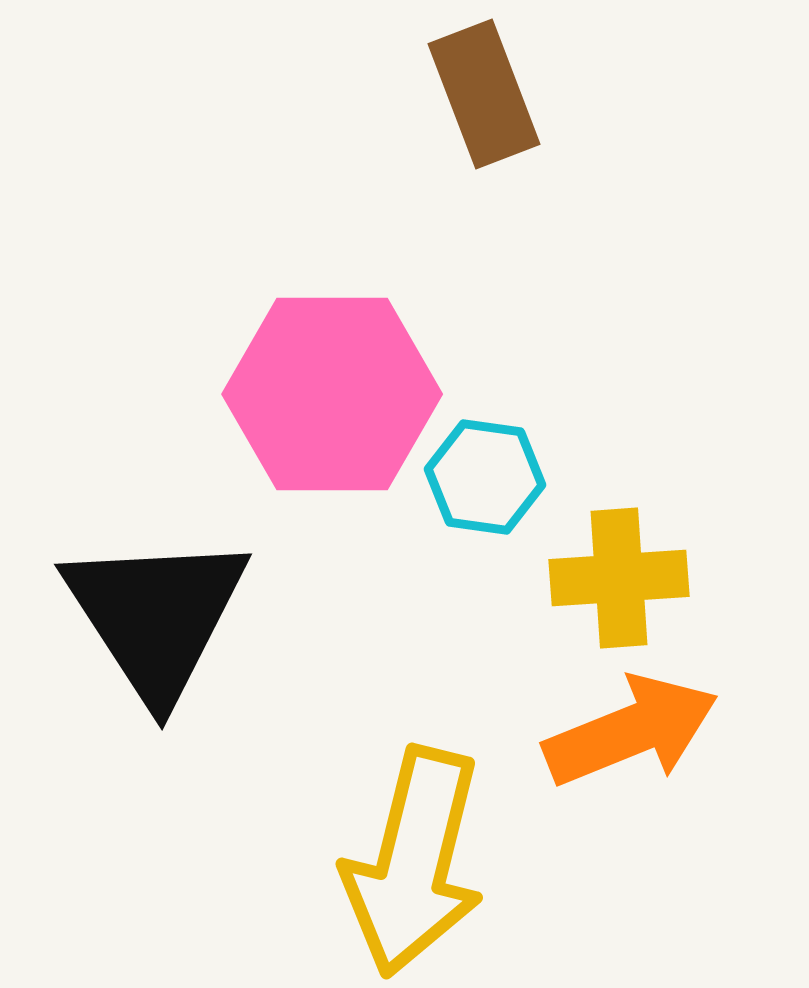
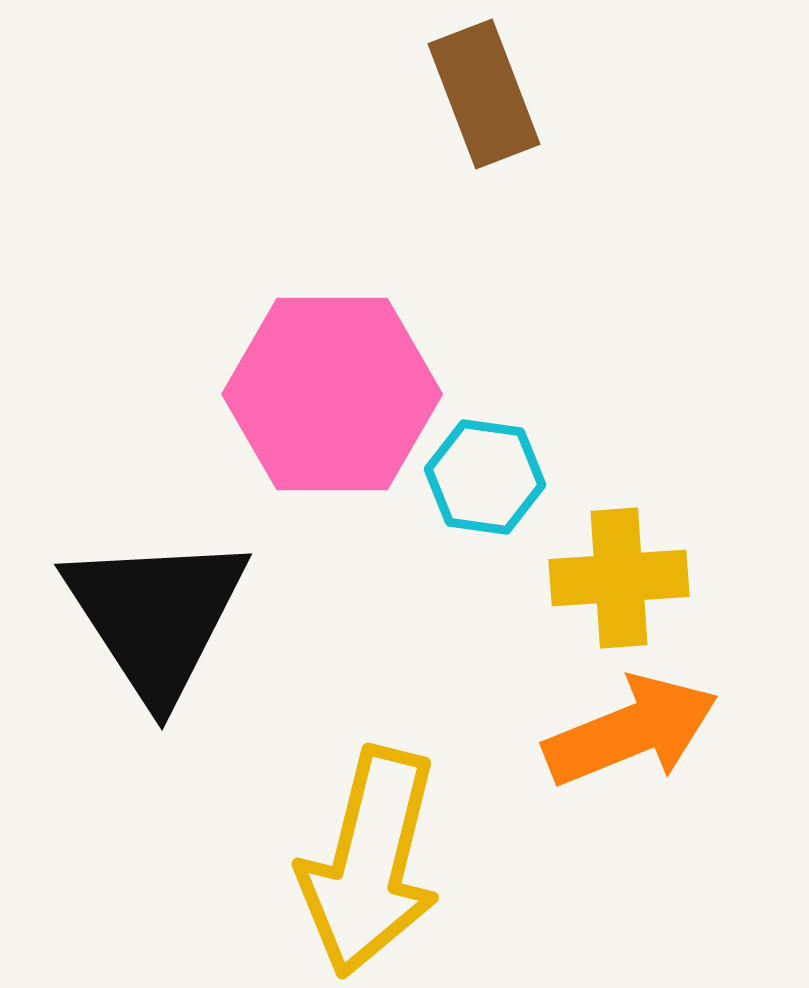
yellow arrow: moved 44 px left
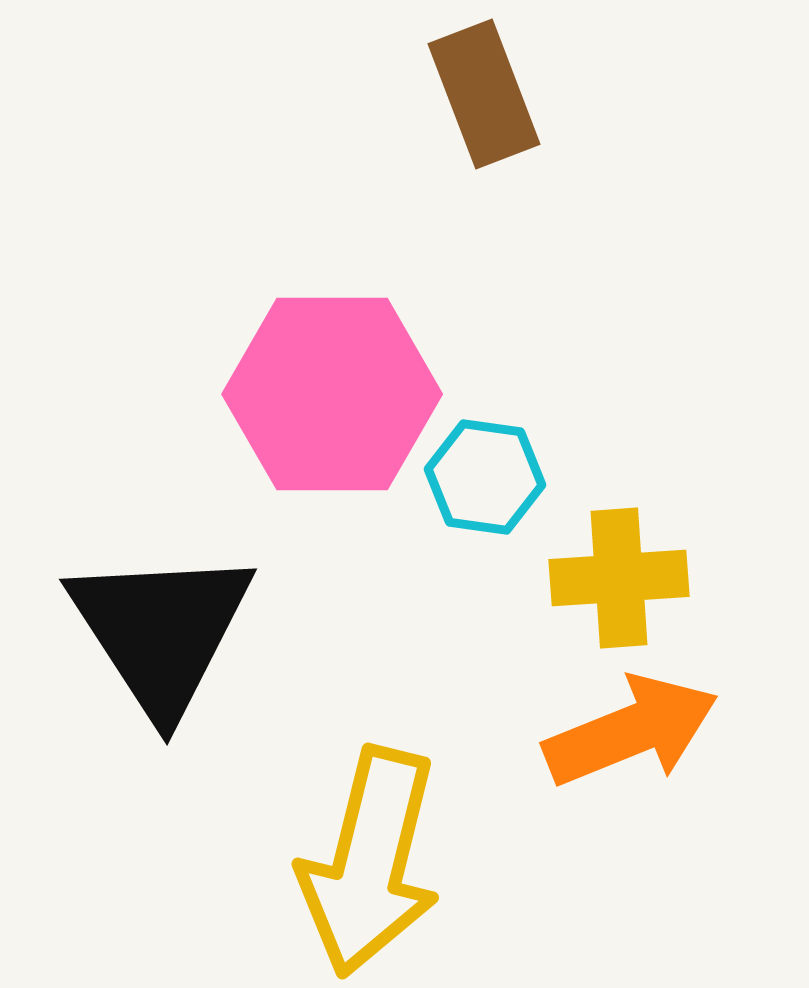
black triangle: moved 5 px right, 15 px down
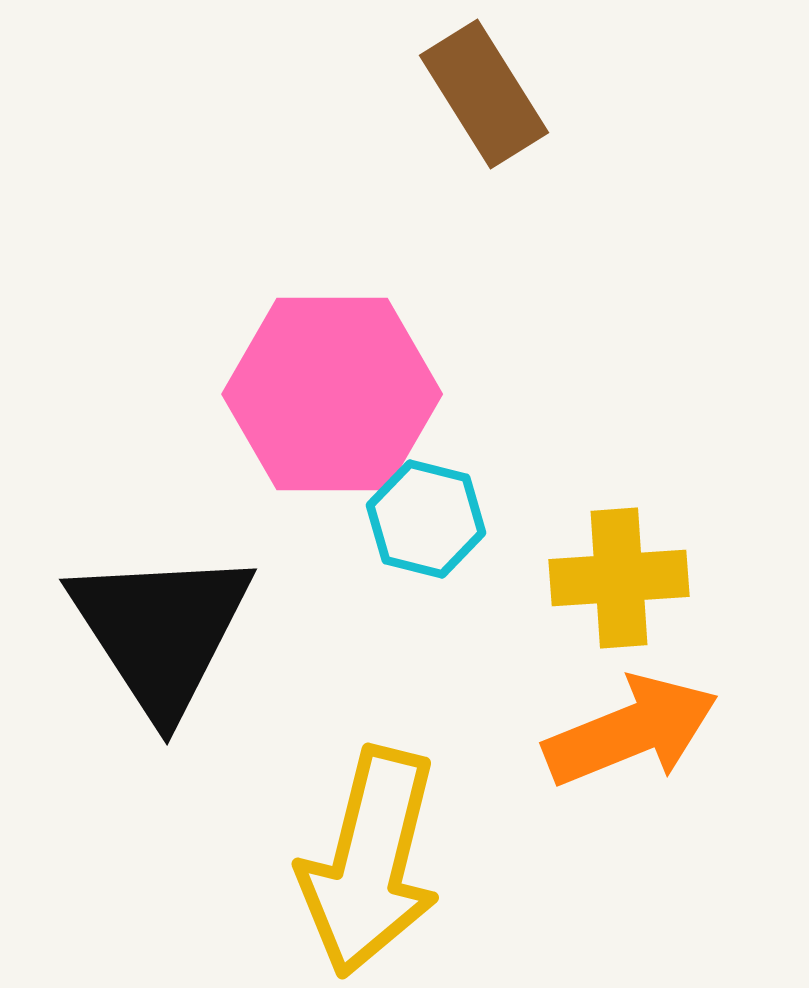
brown rectangle: rotated 11 degrees counterclockwise
cyan hexagon: moved 59 px left, 42 px down; rotated 6 degrees clockwise
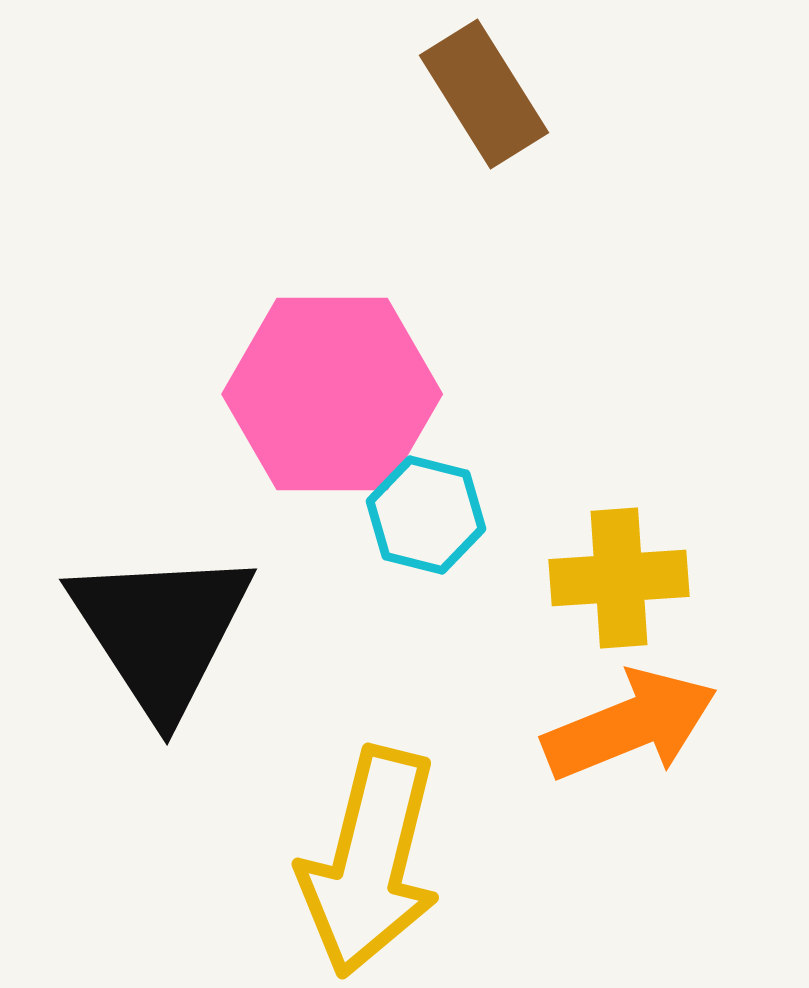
cyan hexagon: moved 4 px up
orange arrow: moved 1 px left, 6 px up
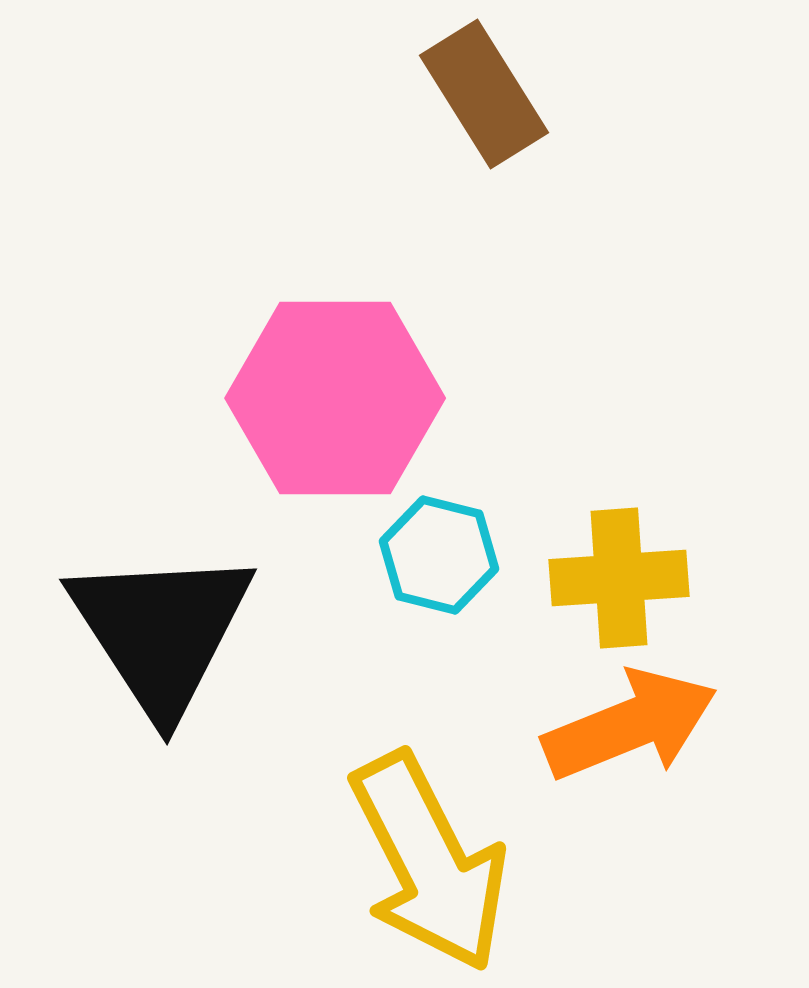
pink hexagon: moved 3 px right, 4 px down
cyan hexagon: moved 13 px right, 40 px down
yellow arrow: moved 59 px right; rotated 41 degrees counterclockwise
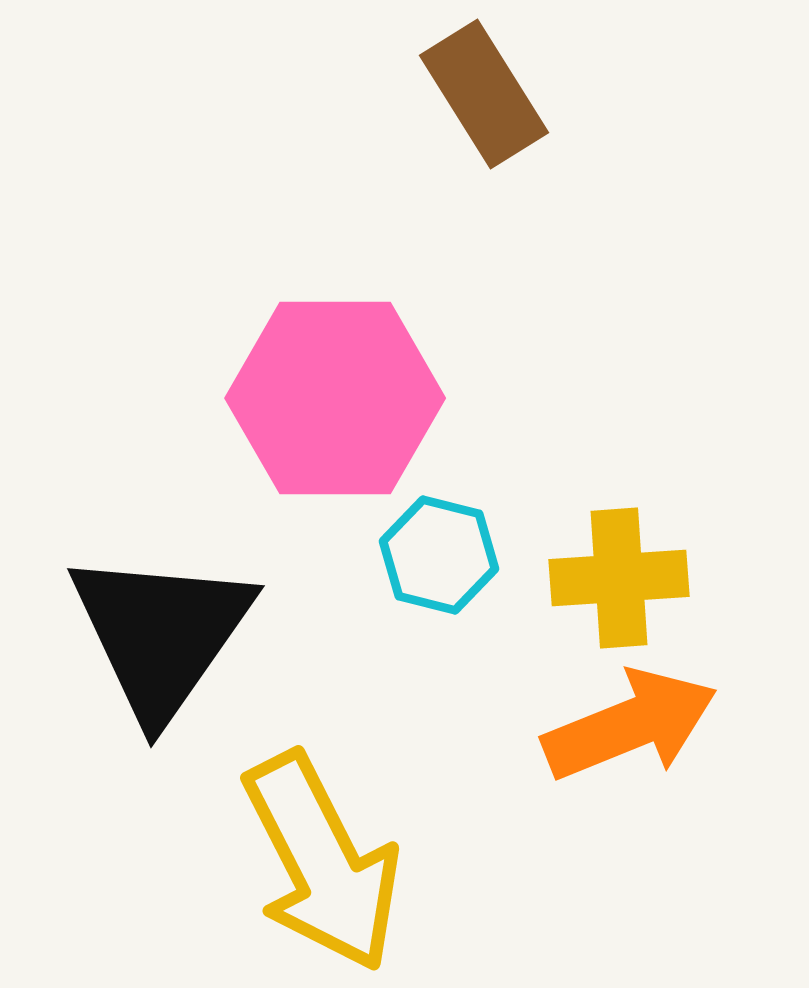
black triangle: moved 3 px down; rotated 8 degrees clockwise
yellow arrow: moved 107 px left
